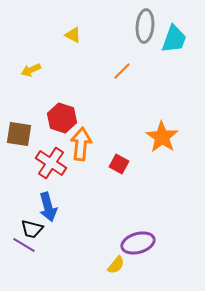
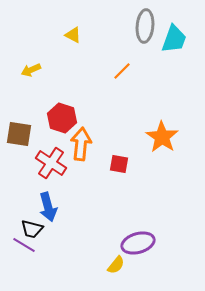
red square: rotated 18 degrees counterclockwise
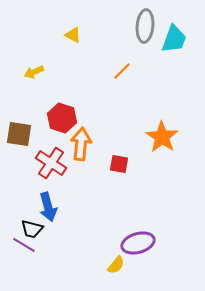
yellow arrow: moved 3 px right, 2 px down
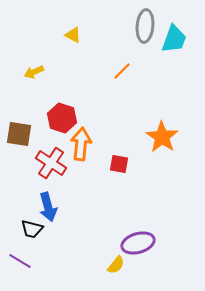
purple line: moved 4 px left, 16 px down
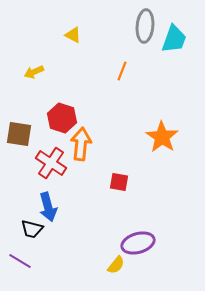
orange line: rotated 24 degrees counterclockwise
red square: moved 18 px down
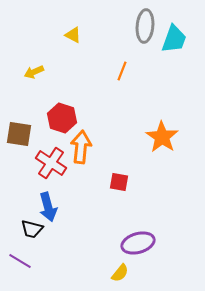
orange arrow: moved 3 px down
yellow semicircle: moved 4 px right, 8 px down
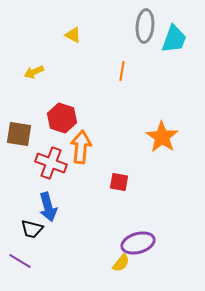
orange line: rotated 12 degrees counterclockwise
red cross: rotated 12 degrees counterclockwise
yellow semicircle: moved 1 px right, 10 px up
